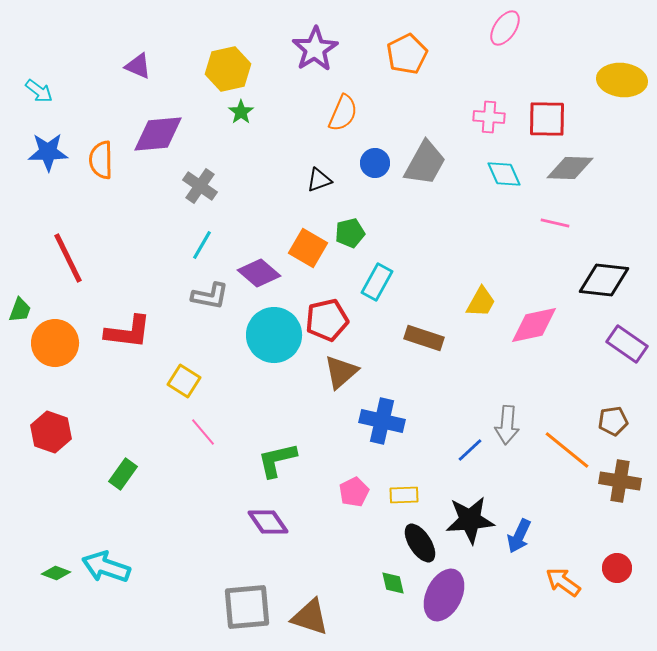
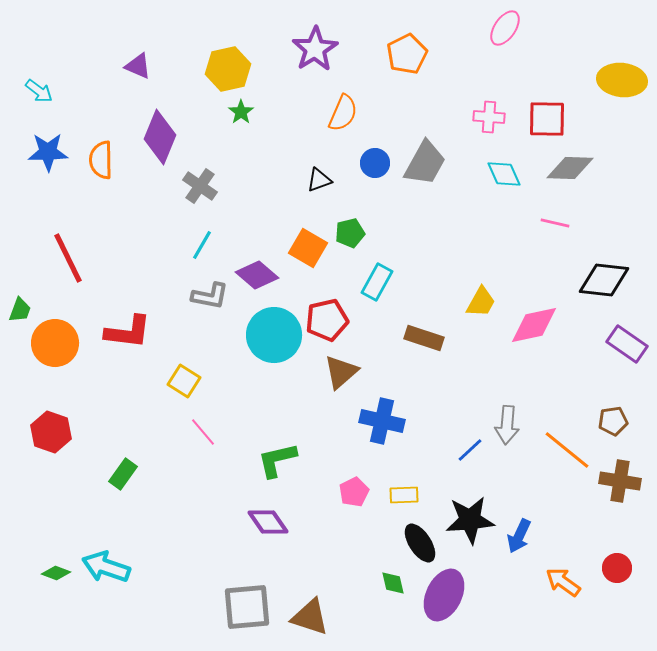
purple diamond at (158, 134): moved 2 px right, 3 px down; rotated 62 degrees counterclockwise
purple diamond at (259, 273): moved 2 px left, 2 px down
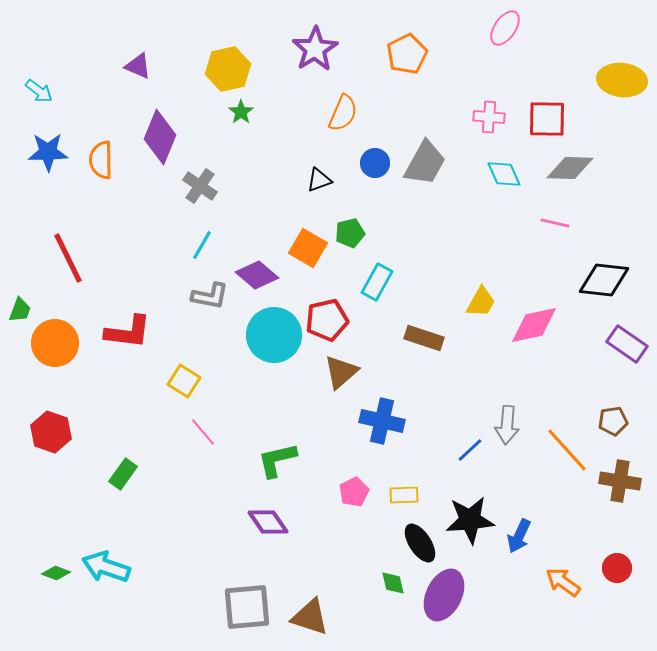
orange line at (567, 450): rotated 9 degrees clockwise
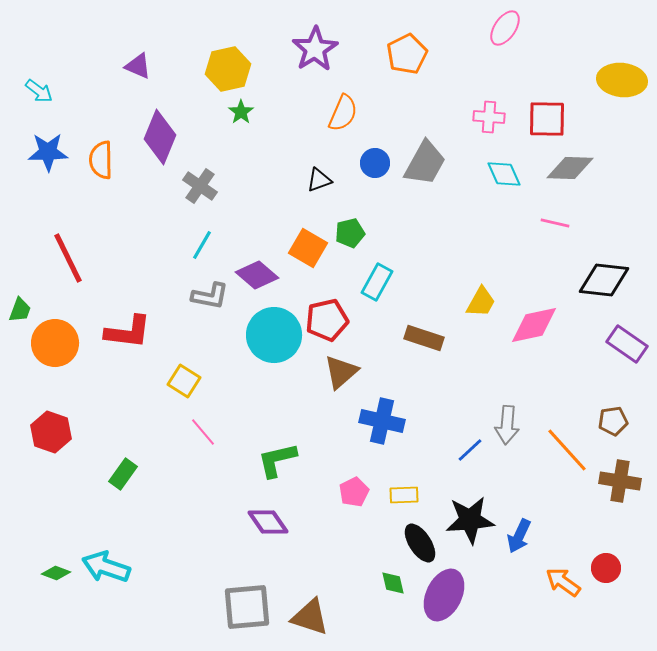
red circle at (617, 568): moved 11 px left
